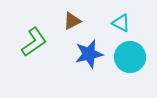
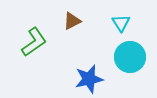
cyan triangle: rotated 30 degrees clockwise
blue star: moved 25 px down
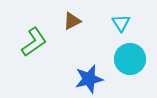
cyan circle: moved 2 px down
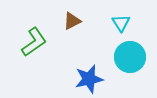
cyan circle: moved 2 px up
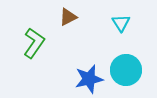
brown triangle: moved 4 px left, 4 px up
green L-shape: moved 1 px down; rotated 20 degrees counterclockwise
cyan circle: moved 4 px left, 13 px down
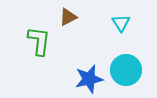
green L-shape: moved 5 px right, 2 px up; rotated 28 degrees counterclockwise
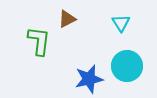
brown triangle: moved 1 px left, 2 px down
cyan circle: moved 1 px right, 4 px up
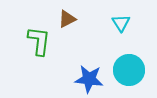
cyan circle: moved 2 px right, 4 px down
blue star: rotated 20 degrees clockwise
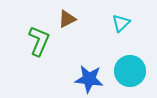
cyan triangle: rotated 18 degrees clockwise
green L-shape: rotated 16 degrees clockwise
cyan circle: moved 1 px right, 1 px down
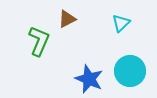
blue star: rotated 16 degrees clockwise
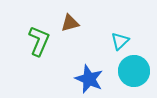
brown triangle: moved 3 px right, 4 px down; rotated 12 degrees clockwise
cyan triangle: moved 1 px left, 18 px down
cyan circle: moved 4 px right
